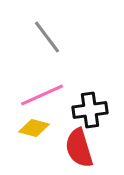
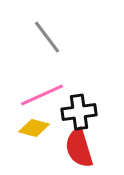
black cross: moved 11 px left, 2 px down
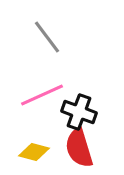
black cross: rotated 28 degrees clockwise
yellow diamond: moved 24 px down
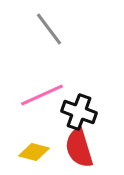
gray line: moved 2 px right, 8 px up
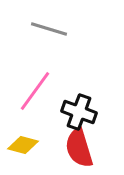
gray line: rotated 36 degrees counterclockwise
pink line: moved 7 px left, 4 px up; rotated 30 degrees counterclockwise
yellow diamond: moved 11 px left, 7 px up
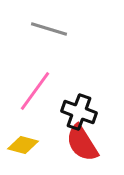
red semicircle: moved 3 px right, 5 px up; rotated 15 degrees counterclockwise
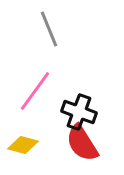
gray line: rotated 51 degrees clockwise
